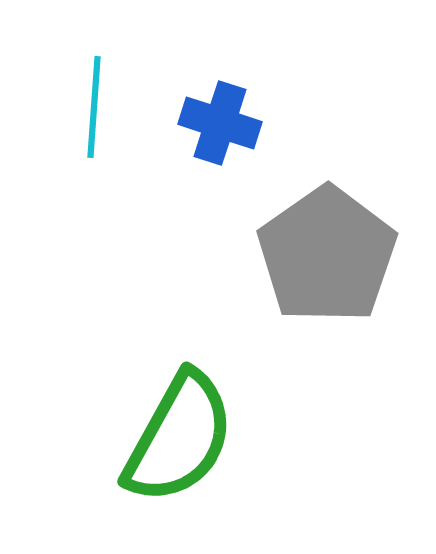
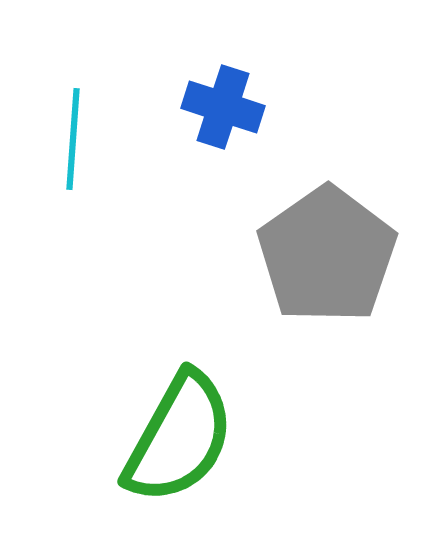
cyan line: moved 21 px left, 32 px down
blue cross: moved 3 px right, 16 px up
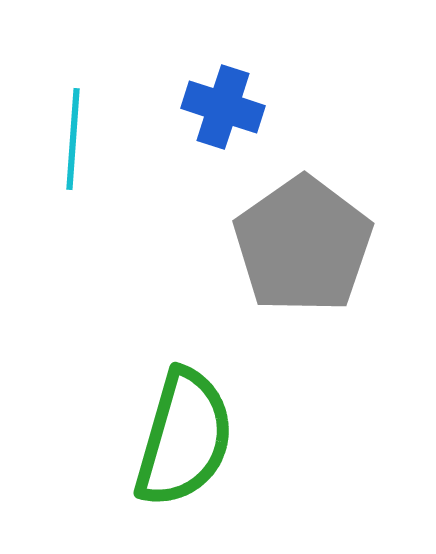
gray pentagon: moved 24 px left, 10 px up
green semicircle: moved 5 px right; rotated 13 degrees counterclockwise
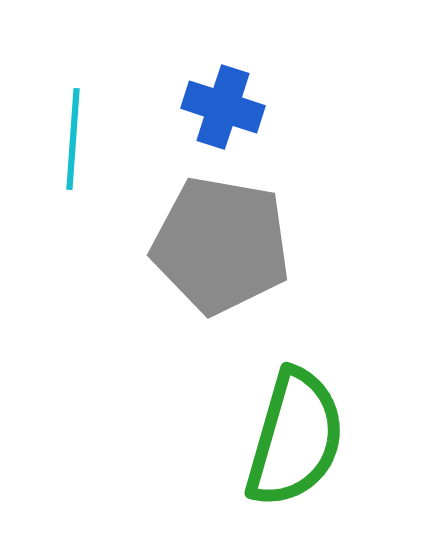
gray pentagon: moved 82 px left; rotated 27 degrees counterclockwise
green semicircle: moved 111 px right
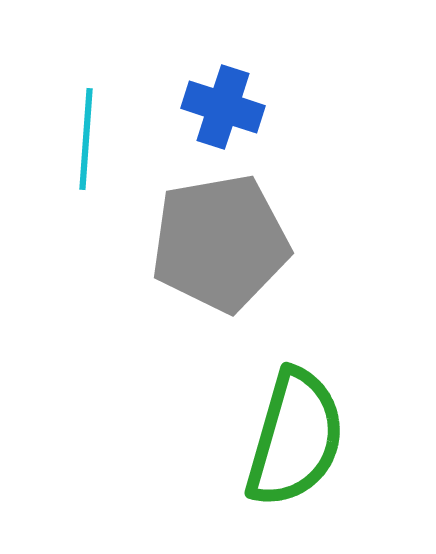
cyan line: moved 13 px right
gray pentagon: moved 1 px left, 2 px up; rotated 20 degrees counterclockwise
